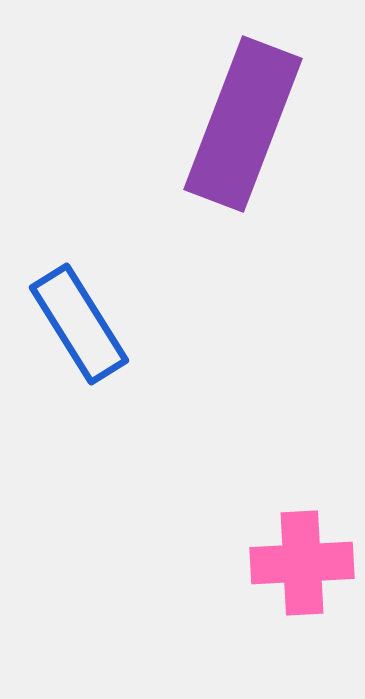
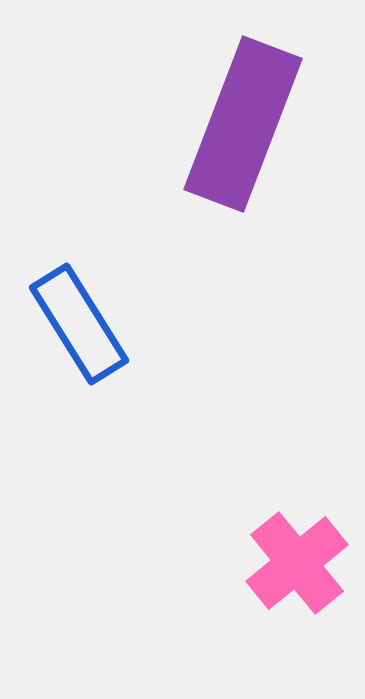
pink cross: moved 5 px left; rotated 36 degrees counterclockwise
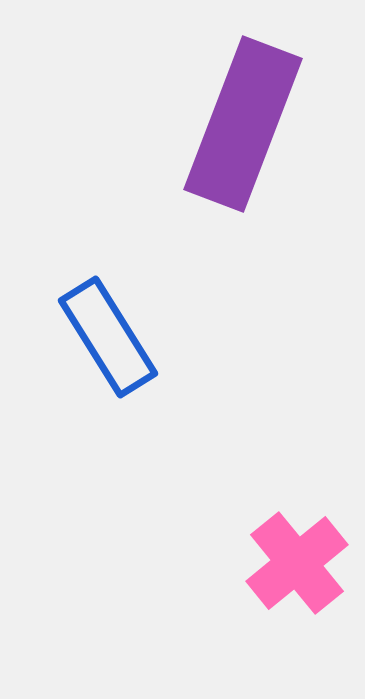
blue rectangle: moved 29 px right, 13 px down
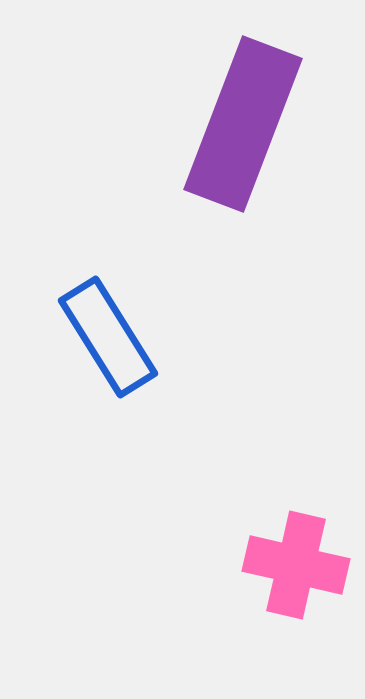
pink cross: moved 1 px left, 2 px down; rotated 38 degrees counterclockwise
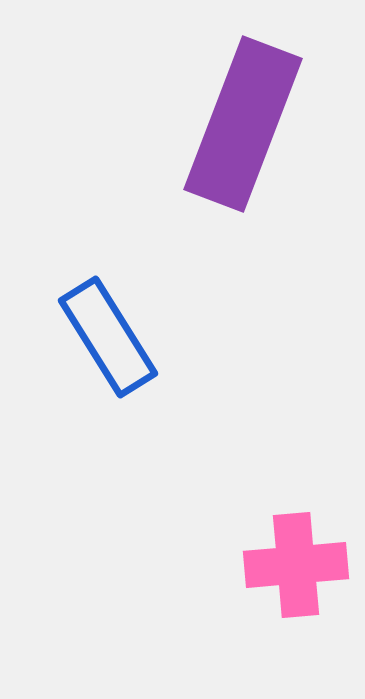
pink cross: rotated 18 degrees counterclockwise
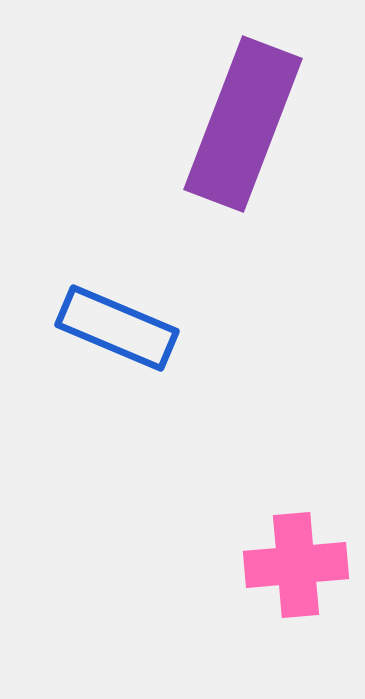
blue rectangle: moved 9 px right, 9 px up; rotated 35 degrees counterclockwise
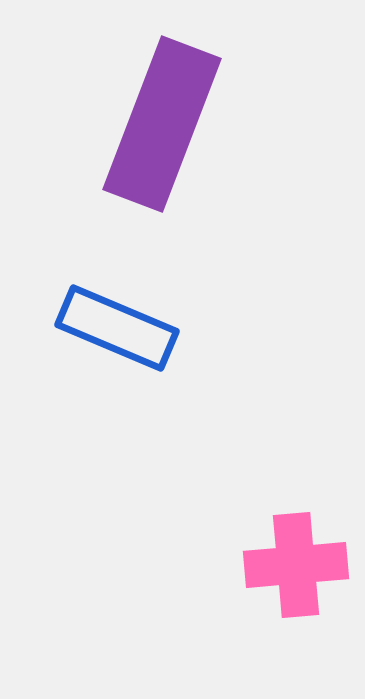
purple rectangle: moved 81 px left
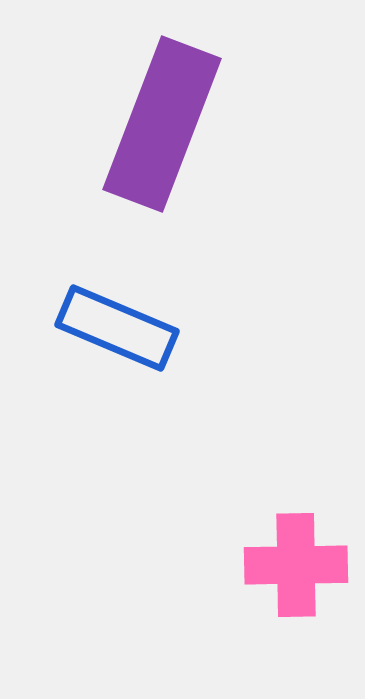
pink cross: rotated 4 degrees clockwise
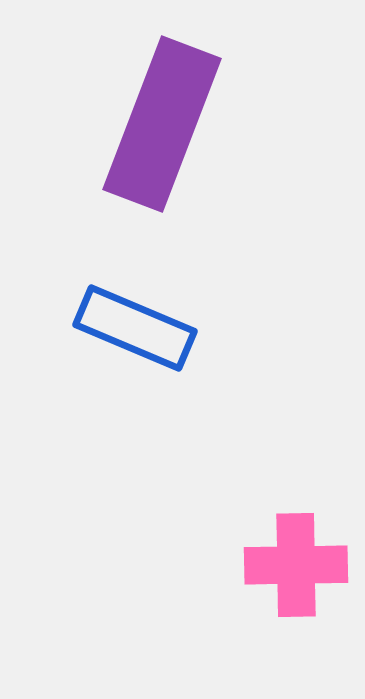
blue rectangle: moved 18 px right
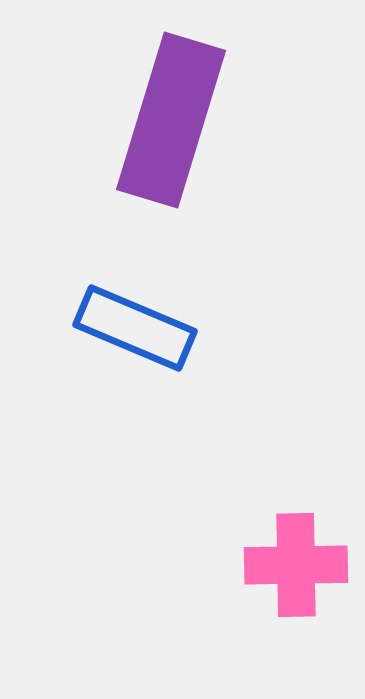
purple rectangle: moved 9 px right, 4 px up; rotated 4 degrees counterclockwise
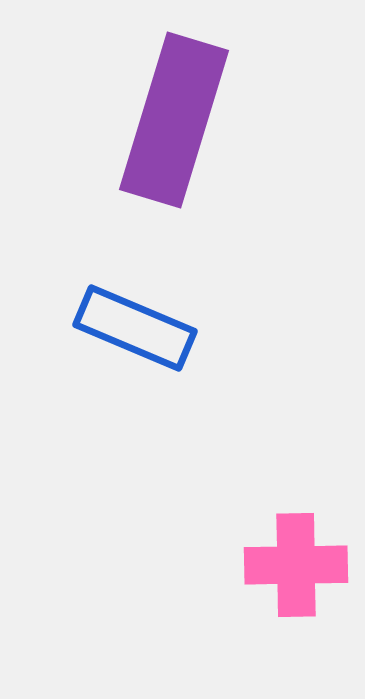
purple rectangle: moved 3 px right
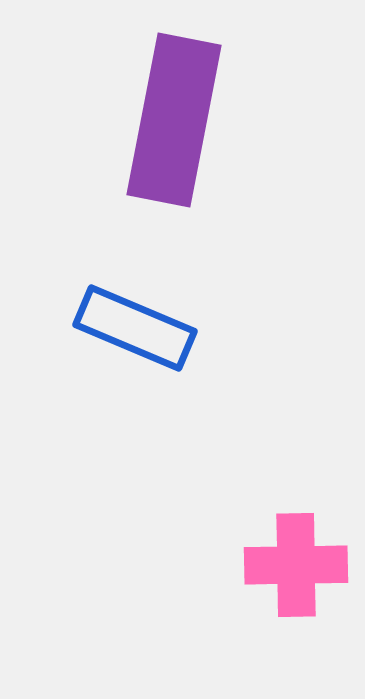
purple rectangle: rotated 6 degrees counterclockwise
